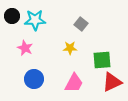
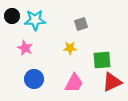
gray square: rotated 32 degrees clockwise
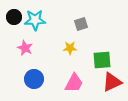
black circle: moved 2 px right, 1 px down
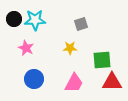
black circle: moved 2 px down
pink star: moved 1 px right
red triangle: rotated 25 degrees clockwise
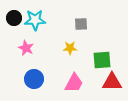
black circle: moved 1 px up
gray square: rotated 16 degrees clockwise
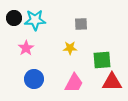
pink star: rotated 14 degrees clockwise
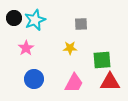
cyan star: rotated 20 degrees counterclockwise
red triangle: moved 2 px left
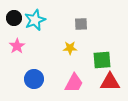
pink star: moved 9 px left, 2 px up
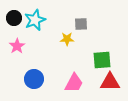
yellow star: moved 3 px left, 9 px up
